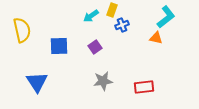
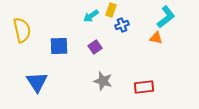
yellow rectangle: moved 1 px left
gray star: rotated 24 degrees clockwise
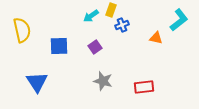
cyan L-shape: moved 13 px right, 3 px down
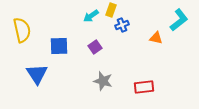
blue triangle: moved 8 px up
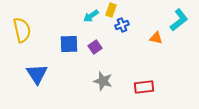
blue square: moved 10 px right, 2 px up
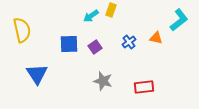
blue cross: moved 7 px right, 17 px down; rotated 16 degrees counterclockwise
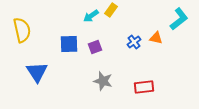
yellow rectangle: rotated 16 degrees clockwise
cyan L-shape: moved 1 px up
blue cross: moved 5 px right
purple square: rotated 16 degrees clockwise
blue triangle: moved 2 px up
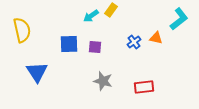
purple square: rotated 24 degrees clockwise
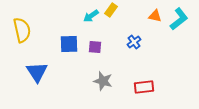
orange triangle: moved 1 px left, 22 px up
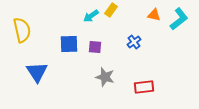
orange triangle: moved 1 px left, 1 px up
gray star: moved 2 px right, 4 px up
